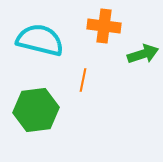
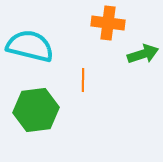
orange cross: moved 4 px right, 3 px up
cyan semicircle: moved 10 px left, 6 px down
orange line: rotated 10 degrees counterclockwise
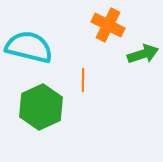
orange cross: moved 2 px down; rotated 20 degrees clockwise
cyan semicircle: moved 1 px left, 1 px down
green hexagon: moved 5 px right, 3 px up; rotated 18 degrees counterclockwise
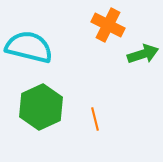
orange line: moved 12 px right, 39 px down; rotated 15 degrees counterclockwise
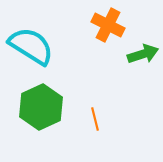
cyan semicircle: moved 2 px right, 1 px up; rotated 18 degrees clockwise
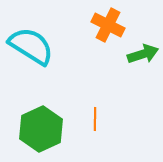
green hexagon: moved 22 px down
orange line: rotated 15 degrees clockwise
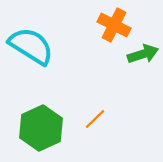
orange cross: moved 6 px right
orange line: rotated 45 degrees clockwise
green hexagon: moved 1 px up
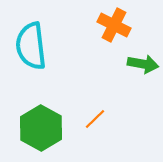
cyan semicircle: rotated 129 degrees counterclockwise
green arrow: moved 10 px down; rotated 28 degrees clockwise
green hexagon: rotated 6 degrees counterclockwise
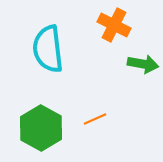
cyan semicircle: moved 17 px right, 3 px down
orange line: rotated 20 degrees clockwise
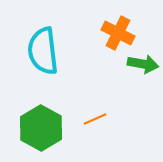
orange cross: moved 4 px right, 8 px down
cyan semicircle: moved 5 px left, 2 px down
